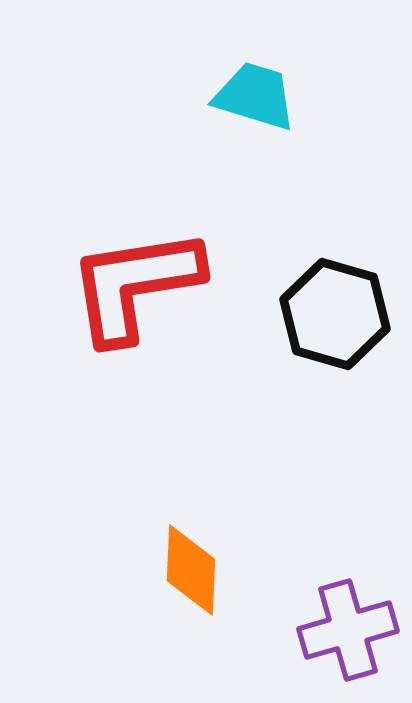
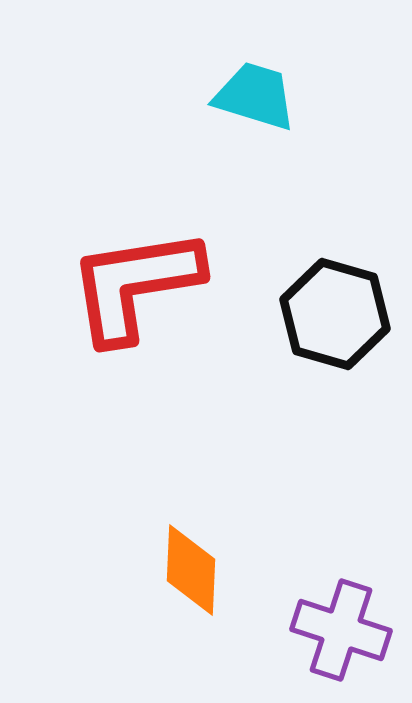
purple cross: moved 7 px left; rotated 34 degrees clockwise
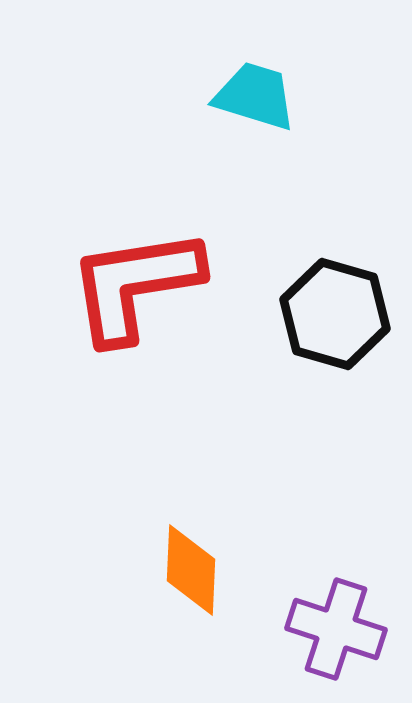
purple cross: moved 5 px left, 1 px up
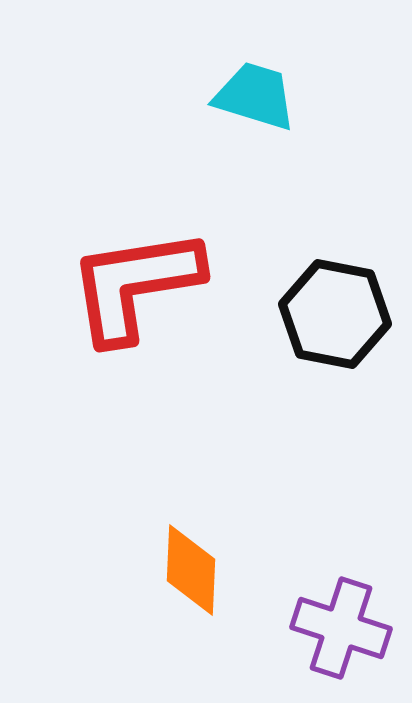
black hexagon: rotated 5 degrees counterclockwise
purple cross: moved 5 px right, 1 px up
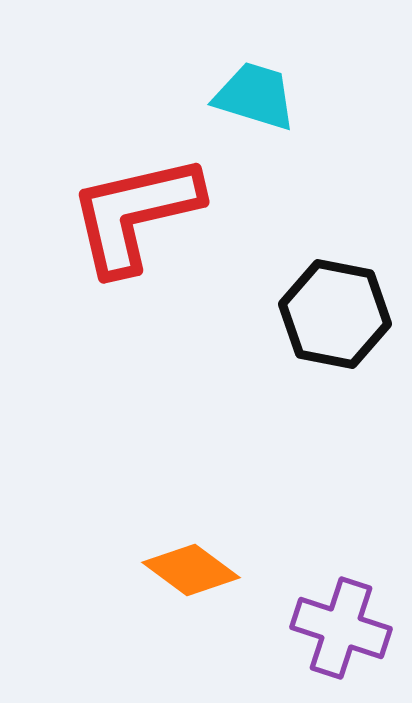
red L-shape: moved 71 px up; rotated 4 degrees counterclockwise
orange diamond: rotated 56 degrees counterclockwise
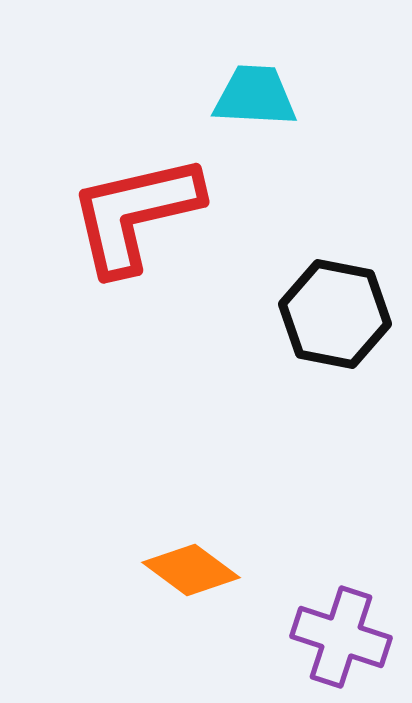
cyan trapezoid: rotated 14 degrees counterclockwise
purple cross: moved 9 px down
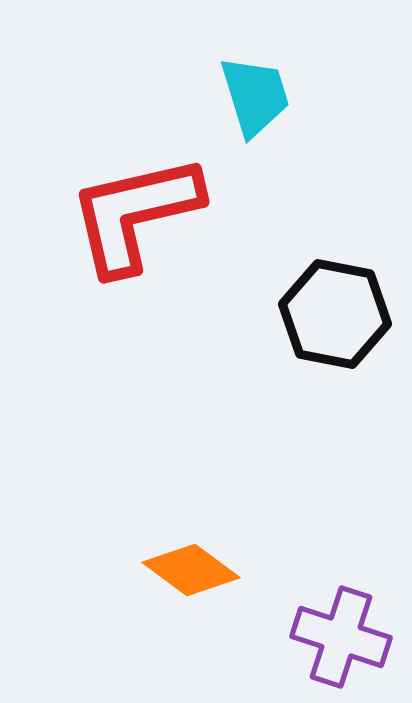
cyan trapezoid: rotated 70 degrees clockwise
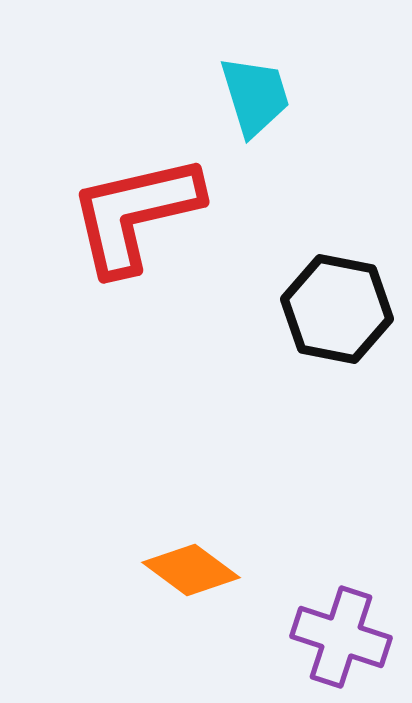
black hexagon: moved 2 px right, 5 px up
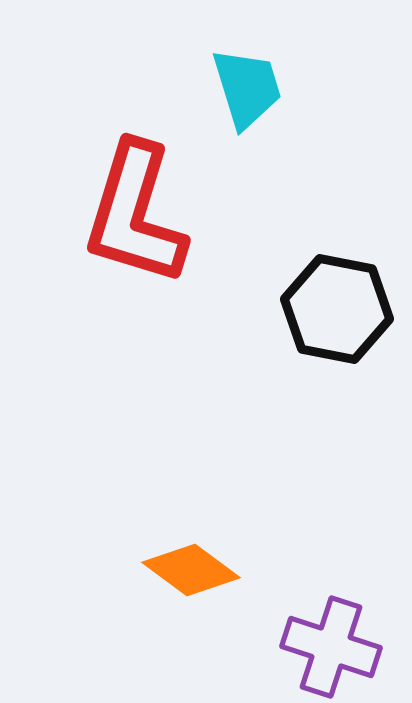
cyan trapezoid: moved 8 px left, 8 px up
red L-shape: rotated 60 degrees counterclockwise
purple cross: moved 10 px left, 10 px down
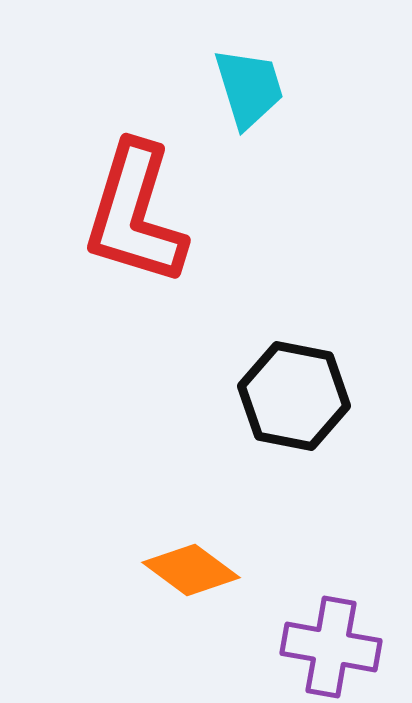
cyan trapezoid: moved 2 px right
black hexagon: moved 43 px left, 87 px down
purple cross: rotated 8 degrees counterclockwise
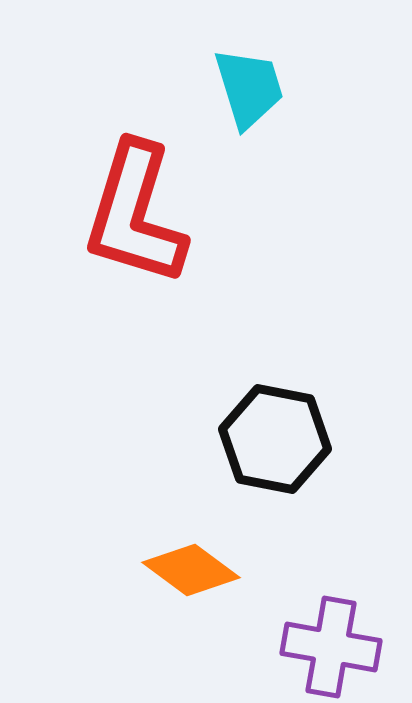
black hexagon: moved 19 px left, 43 px down
